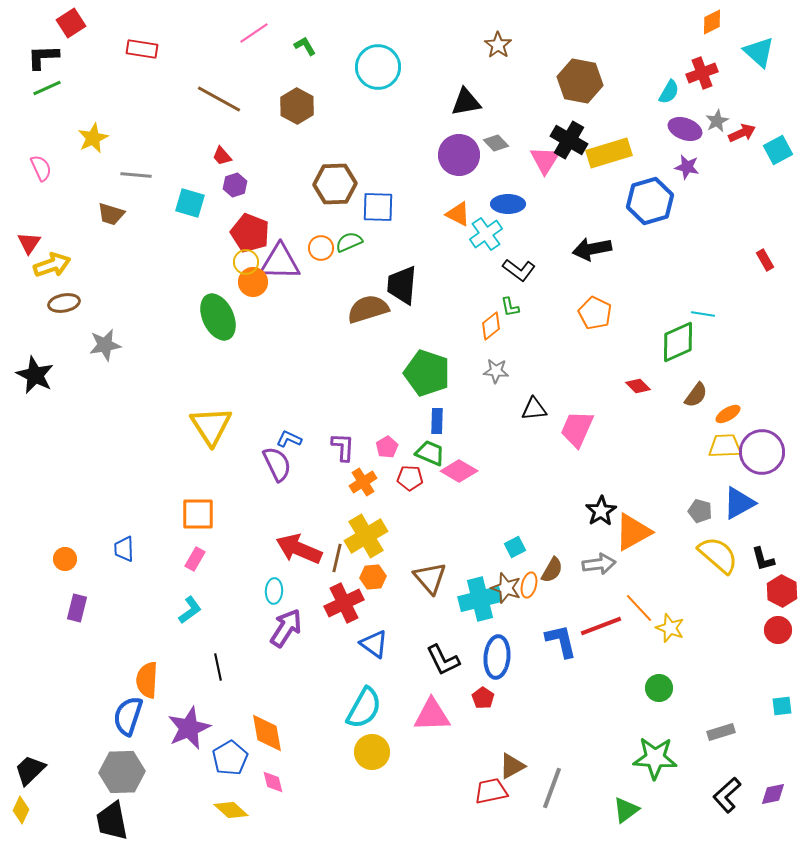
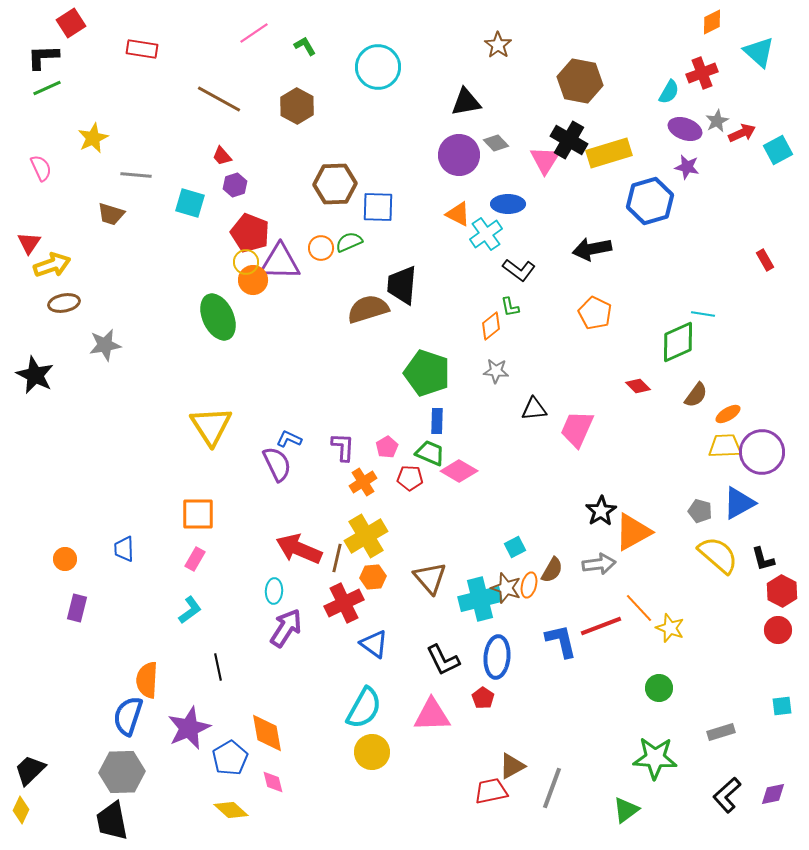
orange circle at (253, 282): moved 2 px up
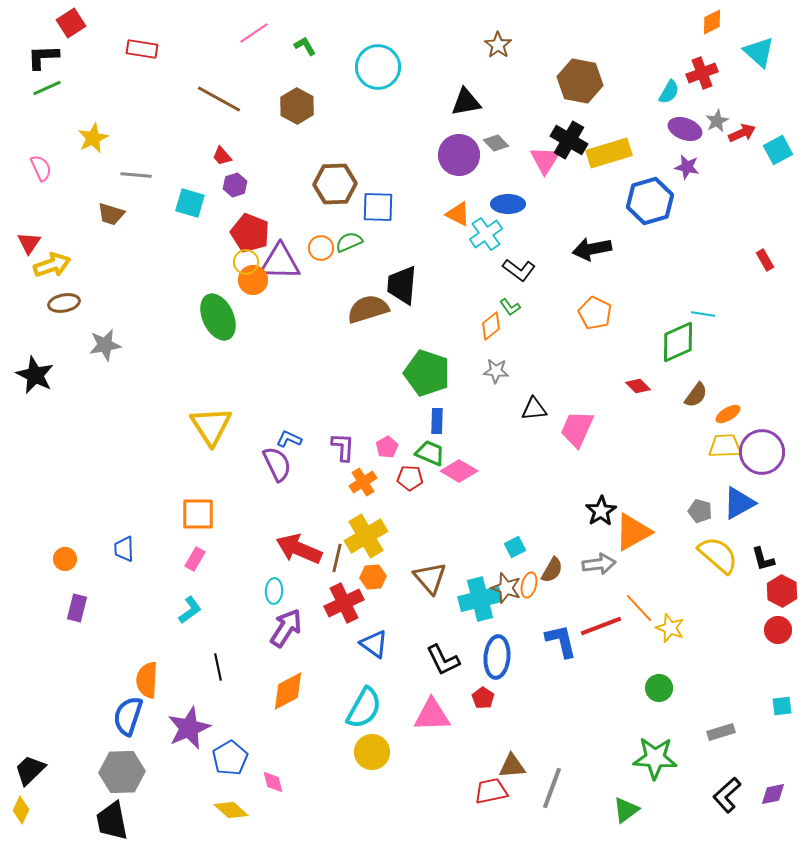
green L-shape at (510, 307): rotated 25 degrees counterclockwise
orange diamond at (267, 733): moved 21 px right, 42 px up; rotated 72 degrees clockwise
brown triangle at (512, 766): rotated 24 degrees clockwise
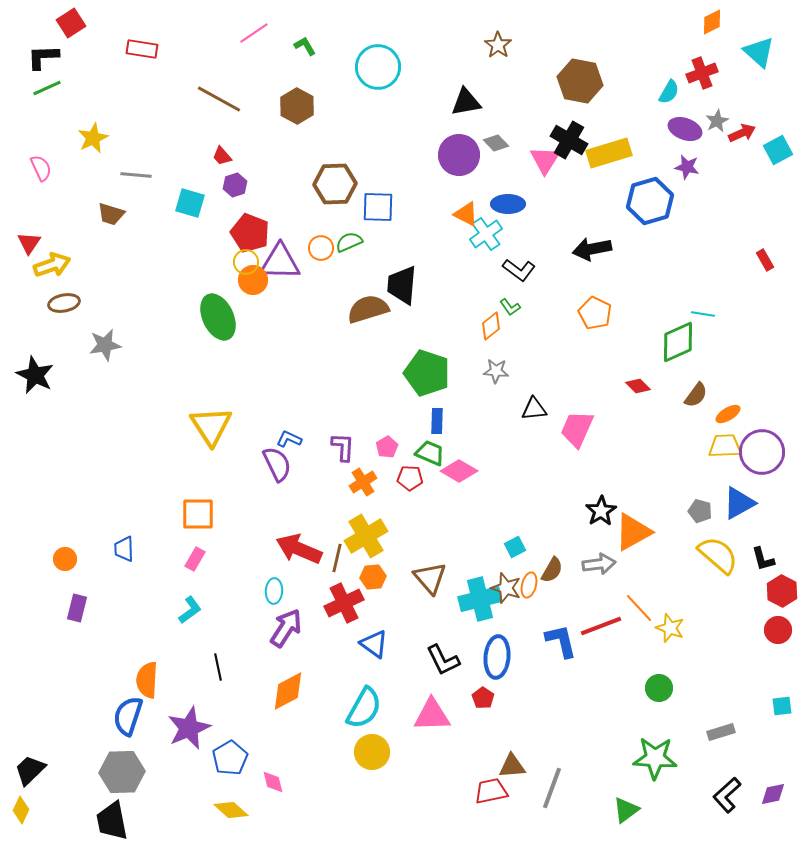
orange triangle at (458, 214): moved 8 px right
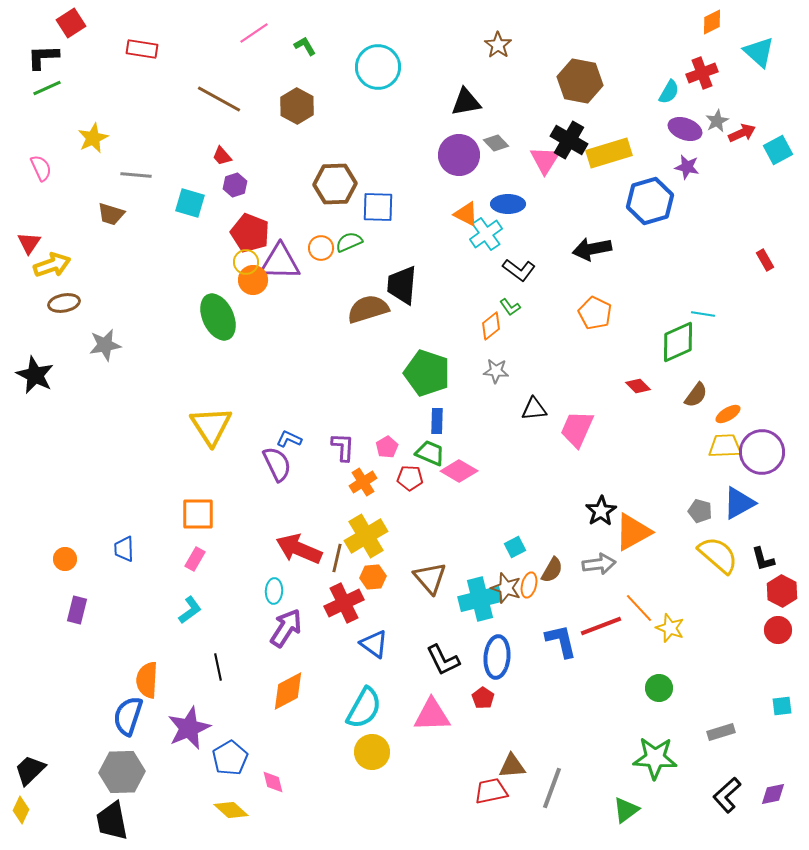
purple rectangle at (77, 608): moved 2 px down
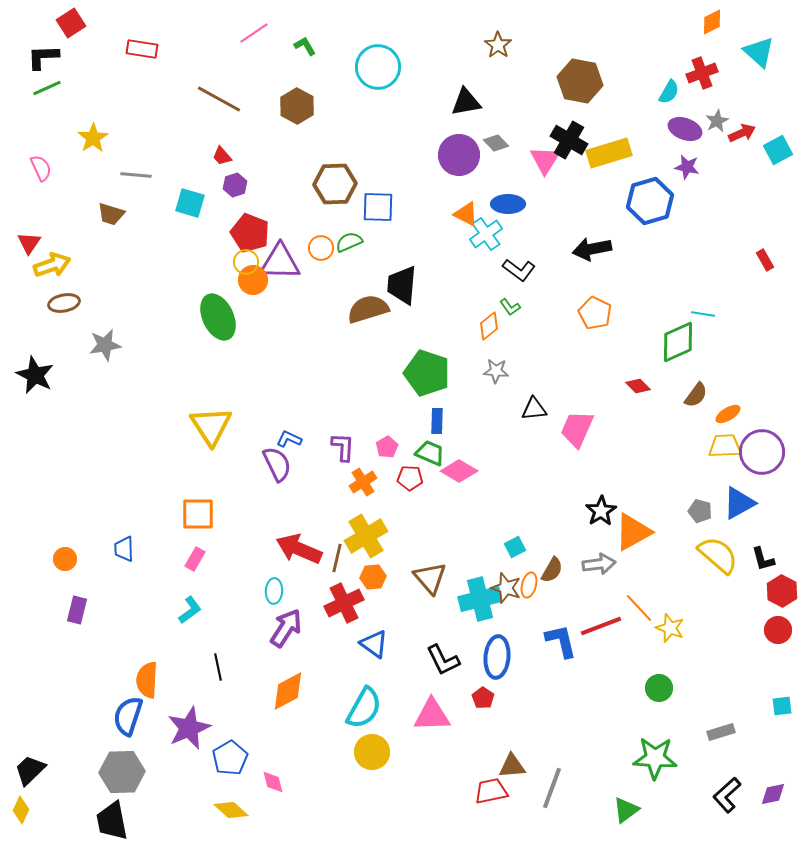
yellow star at (93, 138): rotated 8 degrees counterclockwise
orange diamond at (491, 326): moved 2 px left
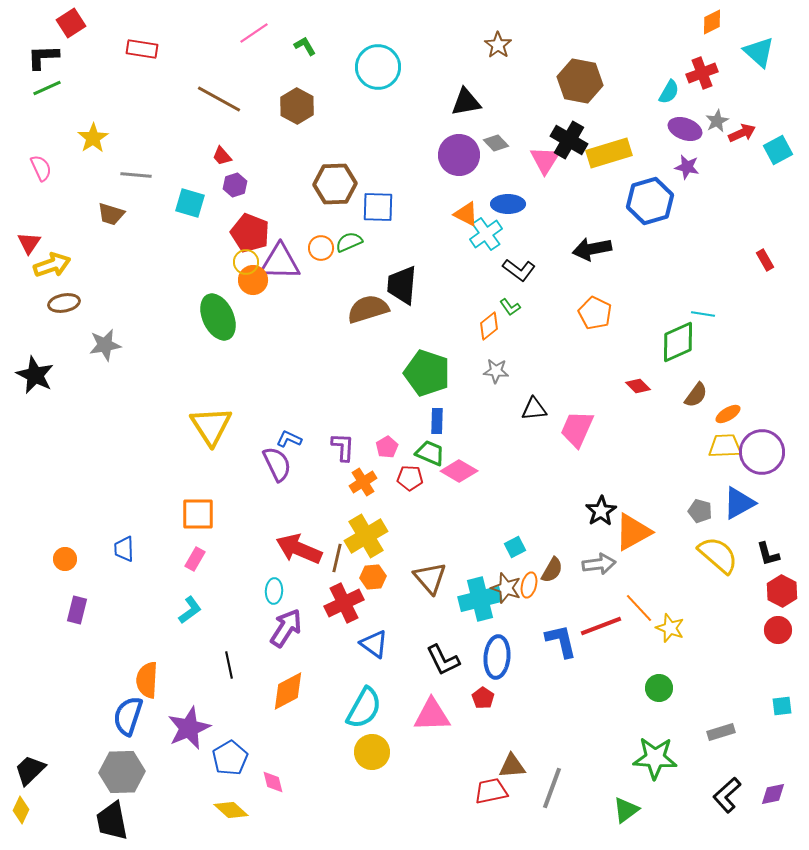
black L-shape at (763, 559): moved 5 px right, 5 px up
black line at (218, 667): moved 11 px right, 2 px up
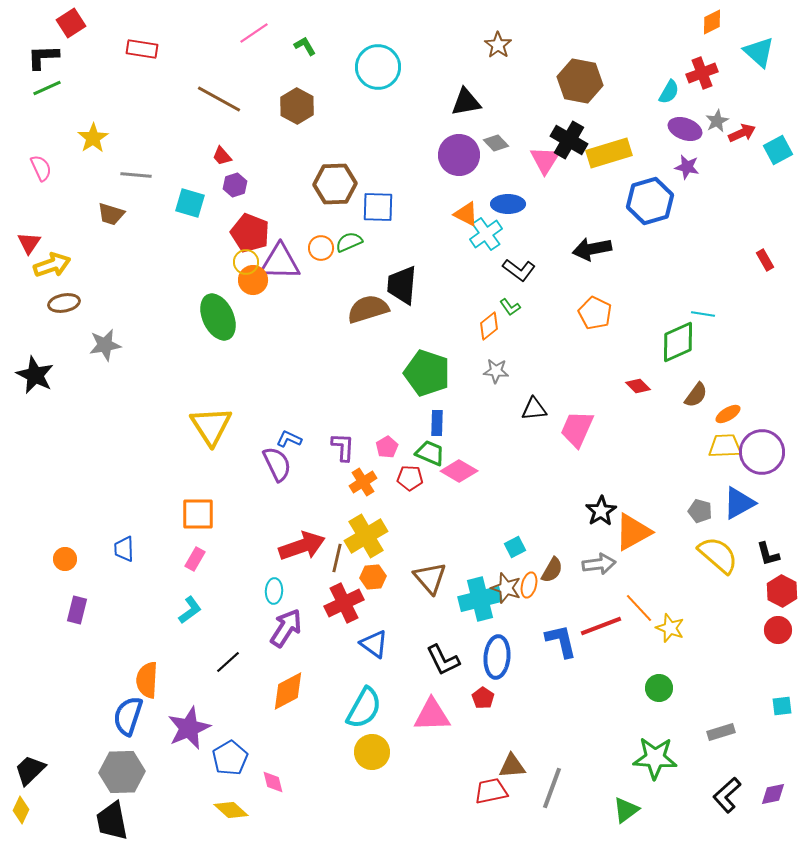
blue rectangle at (437, 421): moved 2 px down
red arrow at (299, 549): moved 3 px right, 3 px up; rotated 138 degrees clockwise
black line at (229, 665): moved 1 px left, 3 px up; rotated 60 degrees clockwise
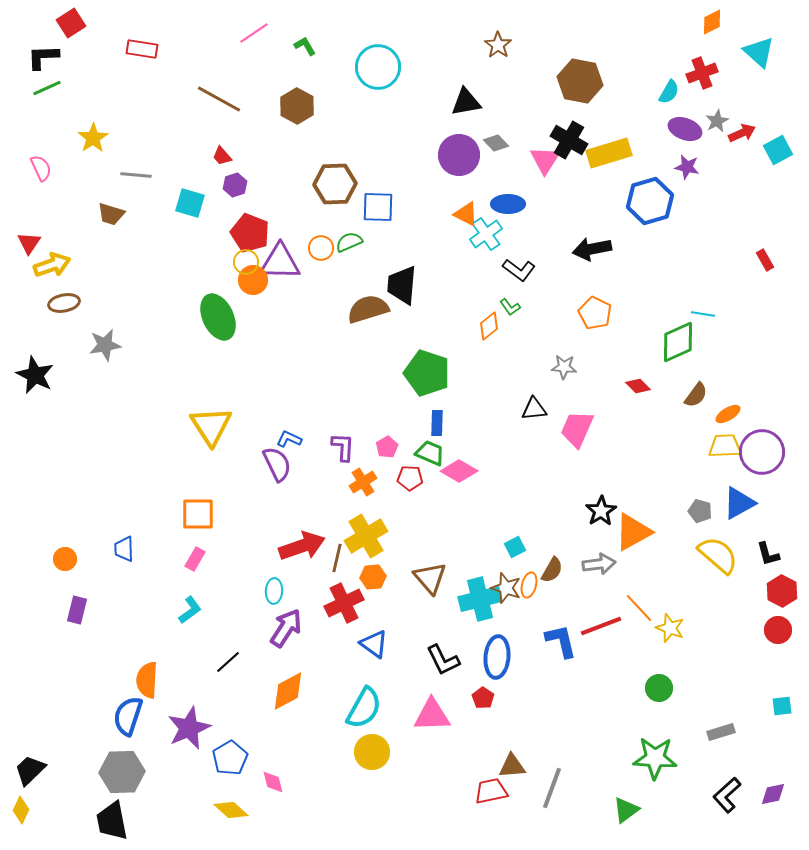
gray star at (496, 371): moved 68 px right, 4 px up
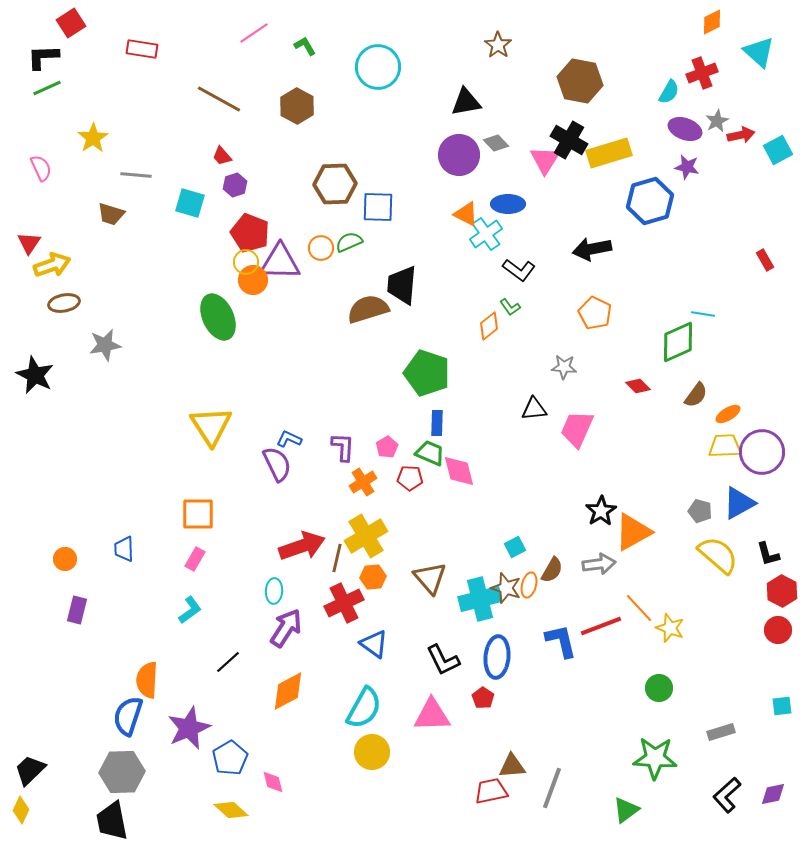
red arrow at (742, 133): moved 1 px left, 2 px down; rotated 12 degrees clockwise
pink diamond at (459, 471): rotated 45 degrees clockwise
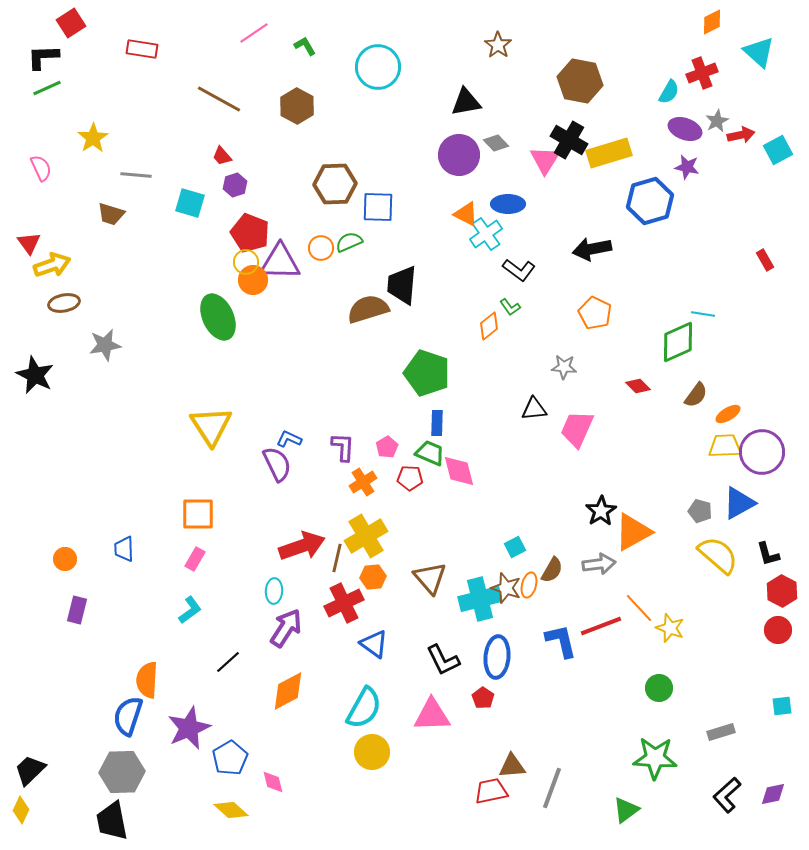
red triangle at (29, 243): rotated 10 degrees counterclockwise
